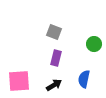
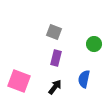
pink square: rotated 25 degrees clockwise
black arrow: moved 1 px right, 2 px down; rotated 21 degrees counterclockwise
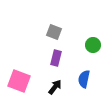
green circle: moved 1 px left, 1 px down
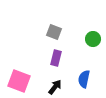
green circle: moved 6 px up
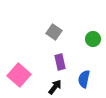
gray square: rotated 14 degrees clockwise
purple rectangle: moved 4 px right, 4 px down; rotated 28 degrees counterclockwise
pink square: moved 6 px up; rotated 20 degrees clockwise
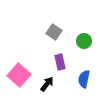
green circle: moved 9 px left, 2 px down
black arrow: moved 8 px left, 3 px up
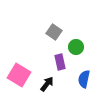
green circle: moved 8 px left, 6 px down
pink square: rotated 10 degrees counterclockwise
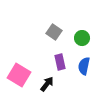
green circle: moved 6 px right, 9 px up
blue semicircle: moved 13 px up
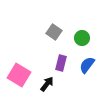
purple rectangle: moved 1 px right, 1 px down; rotated 28 degrees clockwise
blue semicircle: moved 3 px right, 1 px up; rotated 24 degrees clockwise
